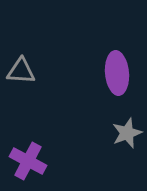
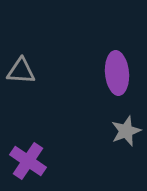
gray star: moved 1 px left, 2 px up
purple cross: rotated 6 degrees clockwise
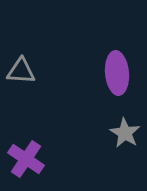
gray star: moved 1 px left, 2 px down; rotated 20 degrees counterclockwise
purple cross: moved 2 px left, 2 px up
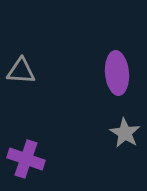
purple cross: rotated 15 degrees counterclockwise
